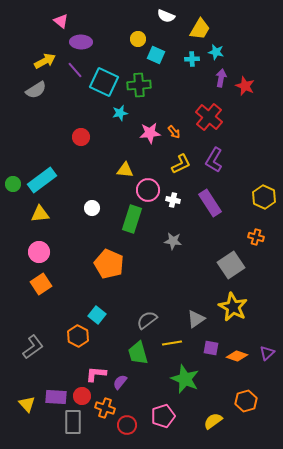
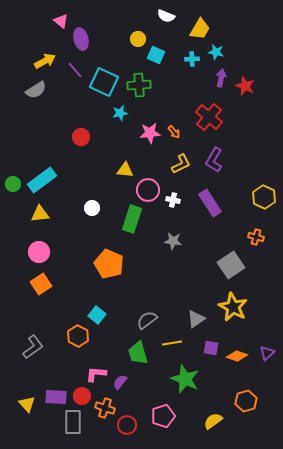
purple ellipse at (81, 42): moved 3 px up; rotated 75 degrees clockwise
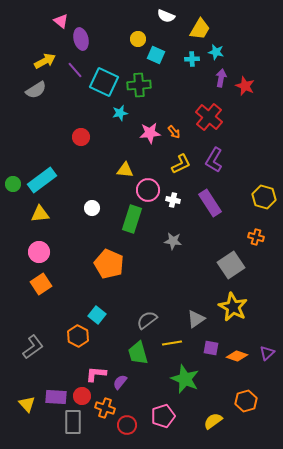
yellow hexagon at (264, 197): rotated 10 degrees counterclockwise
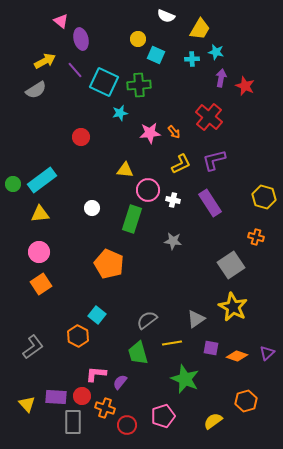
purple L-shape at (214, 160): rotated 45 degrees clockwise
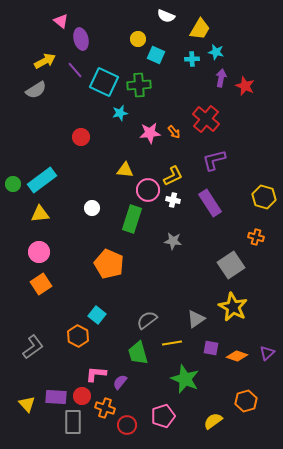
red cross at (209, 117): moved 3 px left, 2 px down
yellow L-shape at (181, 164): moved 8 px left, 12 px down
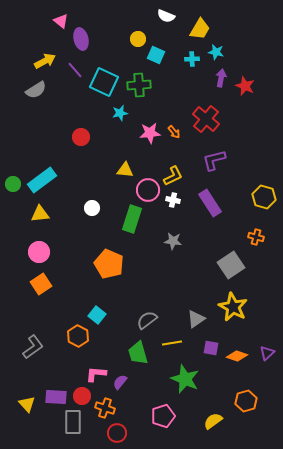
red circle at (127, 425): moved 10 px left, 8 px down
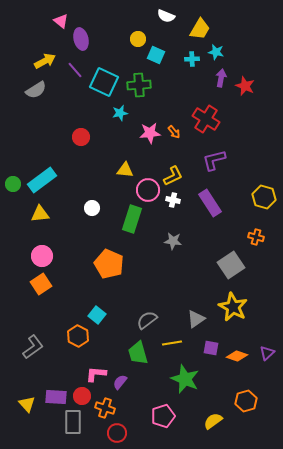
red cross at (206, 119): rotated 8 degrees counterclockwise
pink circle at (39, 252): moved 3 px right, 4 px down
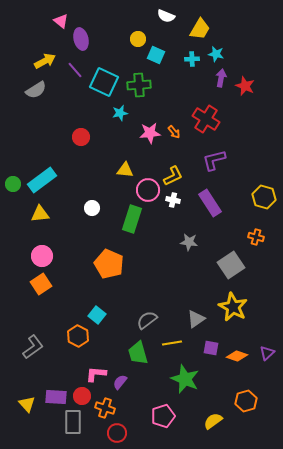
cyan star at (216, 52): moved 2 px down
gray star at (173, 241): moved 16 px right, 1 px down
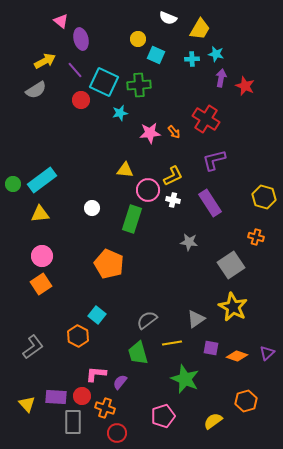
white semicircle at (166, 16): moved 2 px right, 2 px down
red circle at (81, 137): moved 37 px up
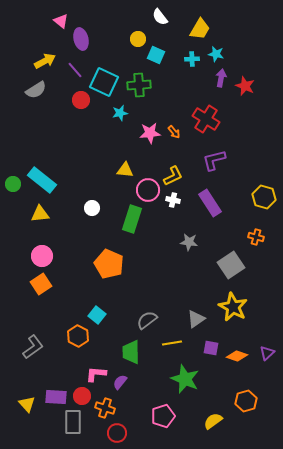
white semicircle at (168, 18): moved 8 px left, 1 px up; rotated 30 degrees clockwise
cyan rectangle at (42, 180): rotated 76 degrees clockwise
green trapezoid at (138, 353): moved 7 px left, 1 px up; rotated 15 degrees clockwise
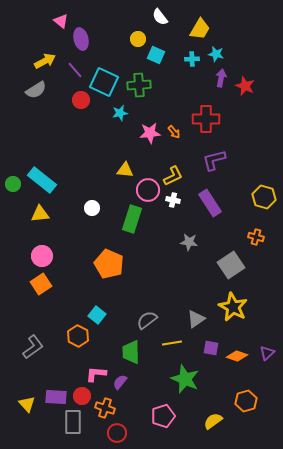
red cross at (206, 119): rotated 32 degrees counterclockwise
